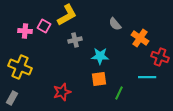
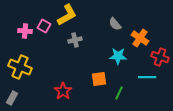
cyan star: moved 18 px right
red star: moved 1 px right, 1 px up; rotated 18 degrees counterclockwise
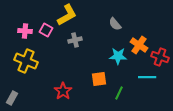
pink square: moved 2 px right, 4 px down
orange cross: moved 1 px left, 7 px down
yellow cross: moved 6 px right, 6 px up
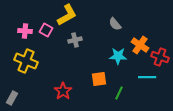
orange cross: moved 1 px right
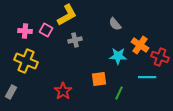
gray rectangle: moved 1 px left, 6 px up
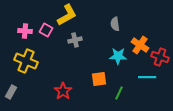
gray semicircle: rotated 32 degrees clockwise
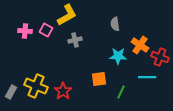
yellow cross: moved 10 px right, 25 px down
green line: moved 2 px right, 1 px up
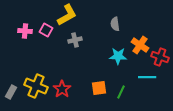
orange square: moved 9 px down
red star: moved 1 px left, 2 px up
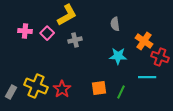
pink square: moved 1 px right, 3 px down; rotated 16 degrees clockwise
orange cross: moved 4 px right, 4 px up
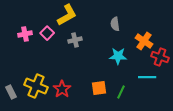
pink cross: moved 3 px down; rotated 16 degrees counterclockwise
gray rectangle: rotated 56 degrees counterclockwise
